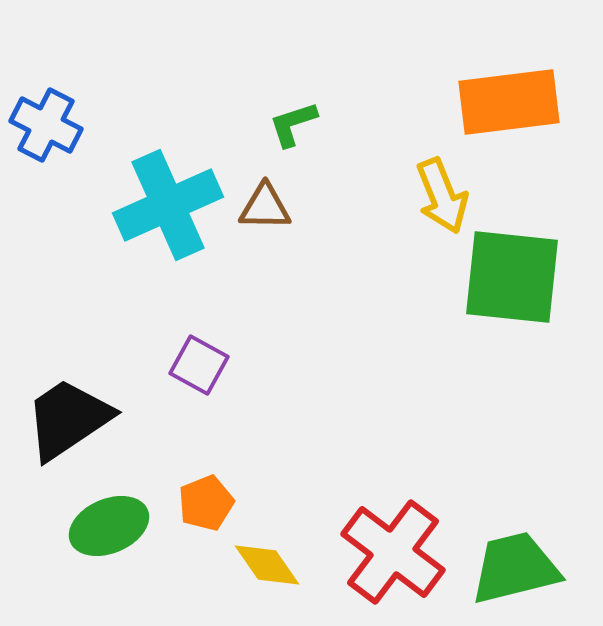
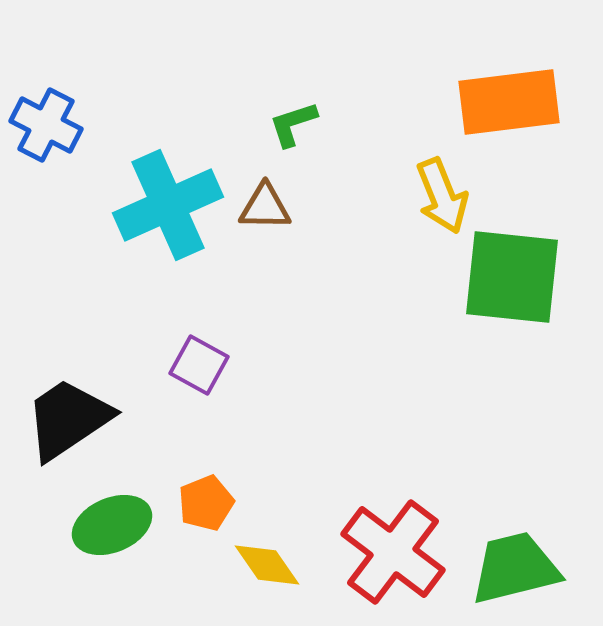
green ellipse: moved 3 px right, 1 px up
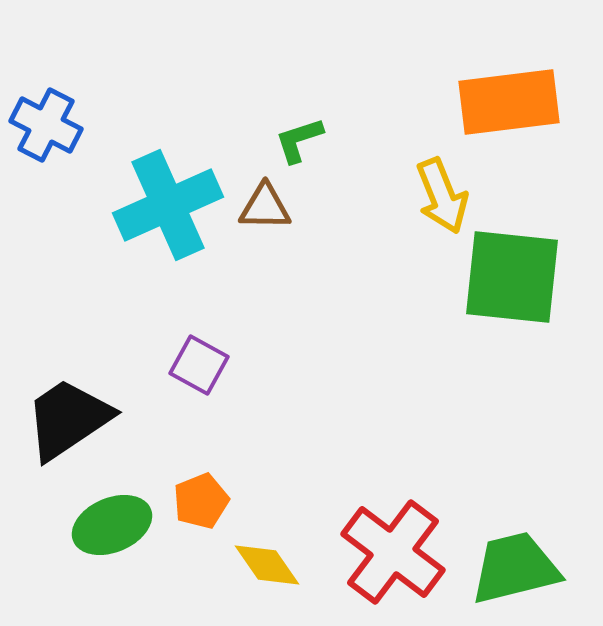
green L-shape: moved 6 px right, 16 px down
orange pentagon: moved 5 px left, 2 px up
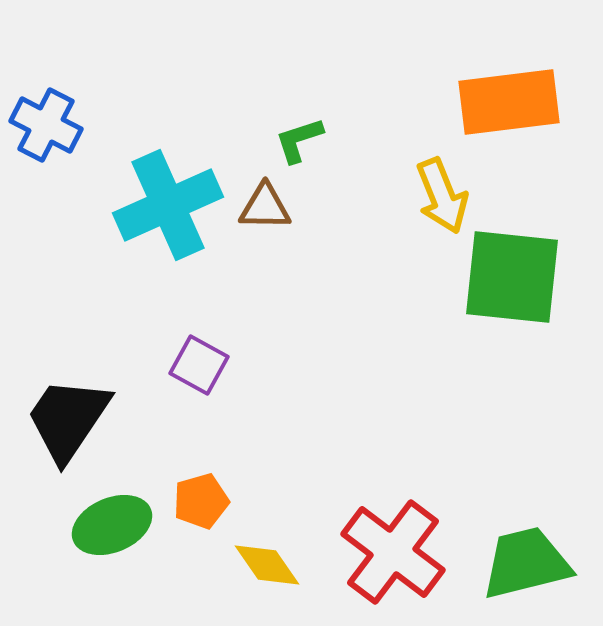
black trapezoid: rotated 22 degrees counterclockwise
orange pentagon: rotated 6 degrees clockwise
green trapezoid: moved 11 px right, 5 px up
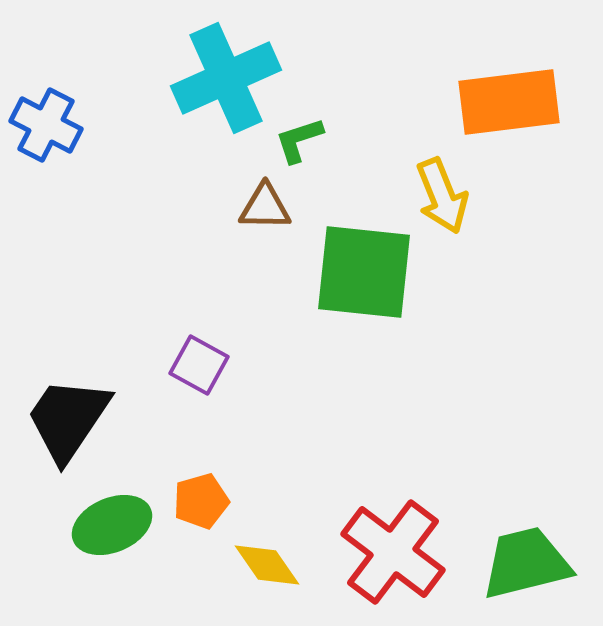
cyan cross: moved 58 px right, 127 px up
green square: moved 148 px left, 5 px up
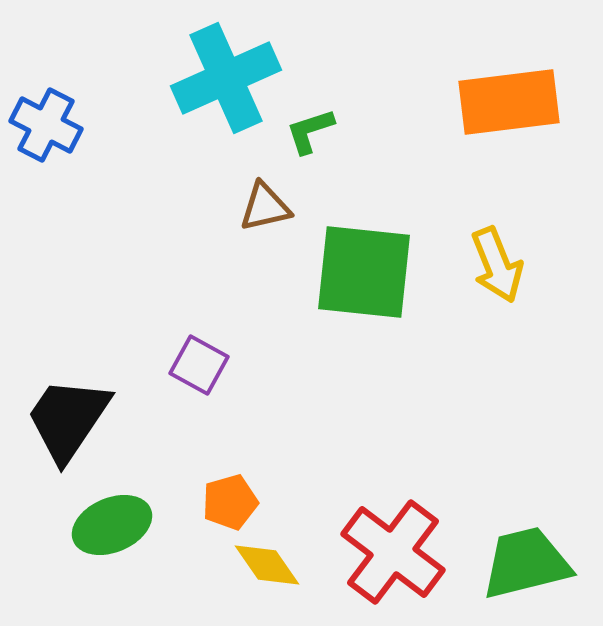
green L-shape: moved 11 px right, 9 px up
yellow arrow: moved 55 px right, 69 px down
brown triangle: rotated 14 degrees counterclockwise
orange pentagon: moved 29 px right, 1 px down
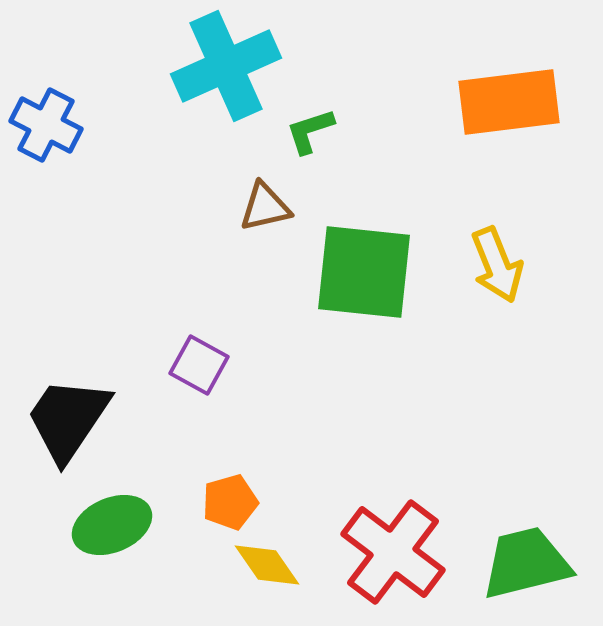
cyan cross: moved 12 px up
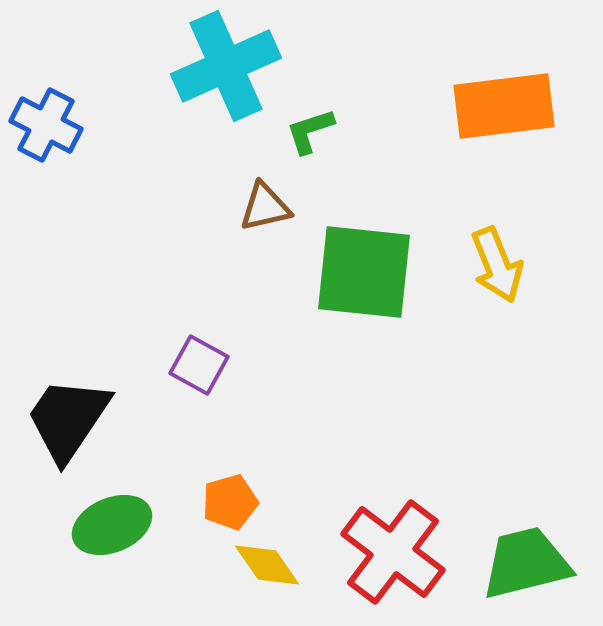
orange rectangle: moved 5 px left, 4 px down
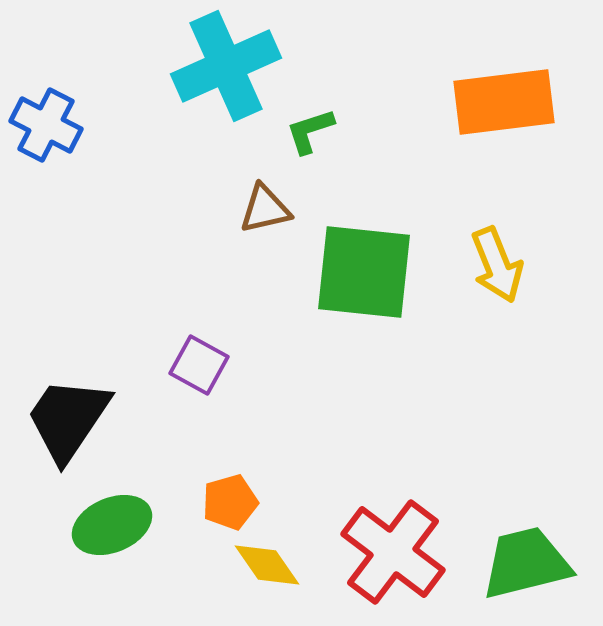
orange rectangle: moved 4 px up
brown triangle: moved 2 px down
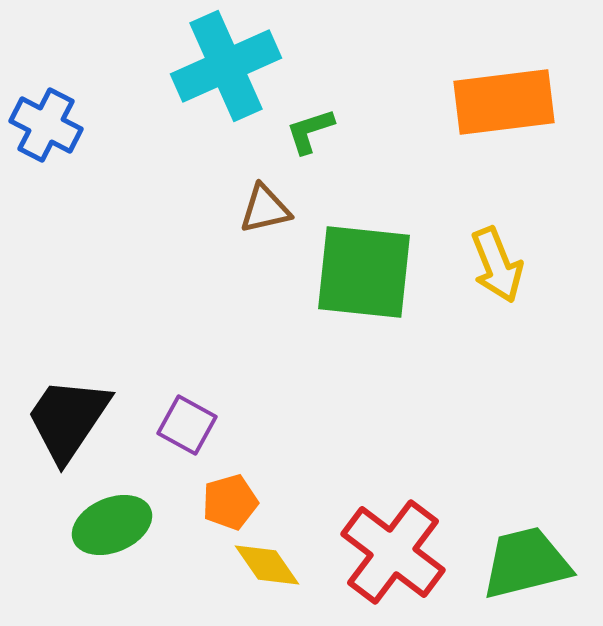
purple square: moved 12 px left, 60 px down
